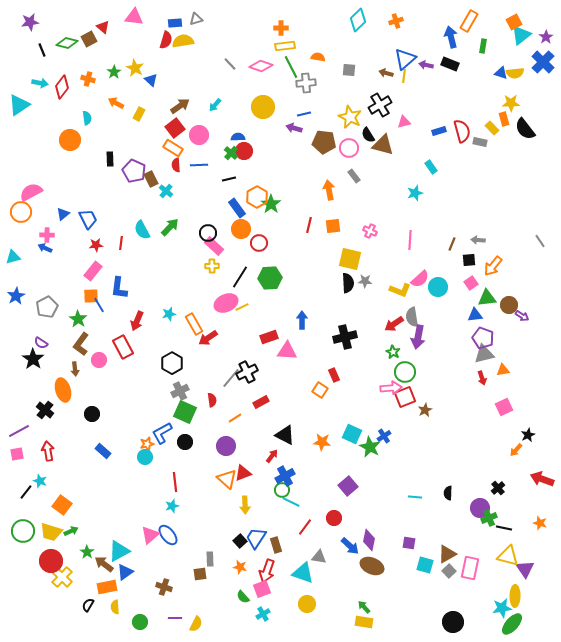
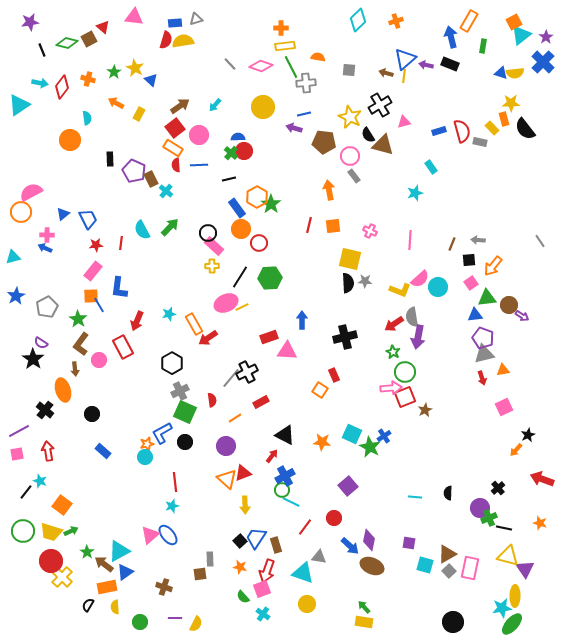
pink circle at (349, 148): moved 1 px right, 8 px down
cyan cross at (263, 614): rotated 24 degrees counterclockwise
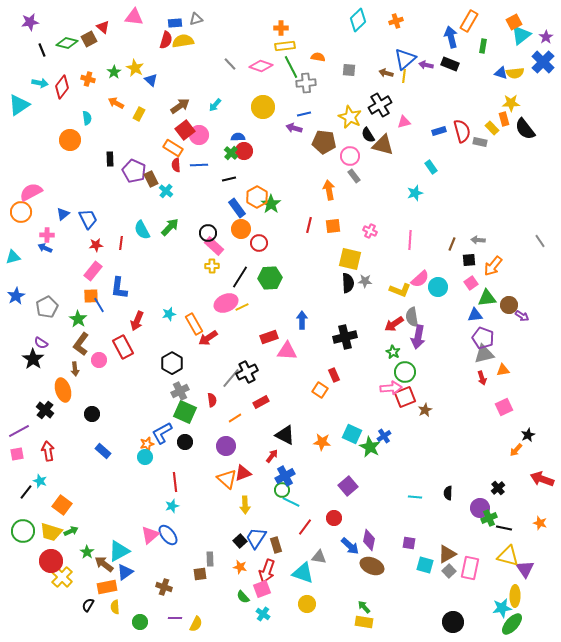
red square at (175, 128): moved 10 px right, 2 px down
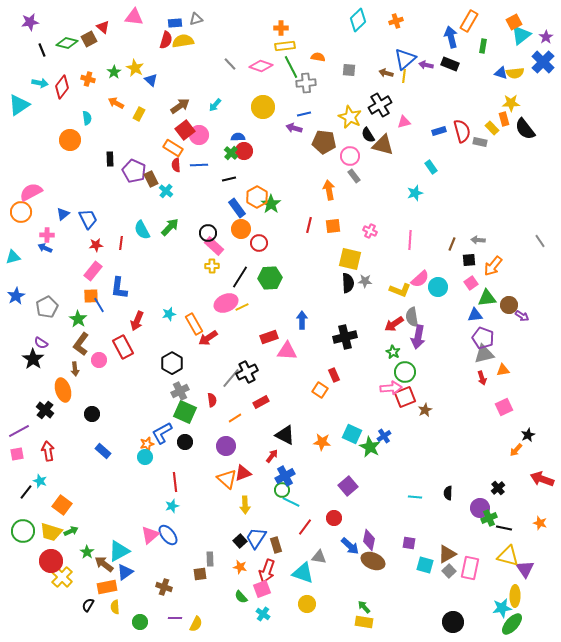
brown ellipse at (372, 566): moved 1 px right, 5 px up
green semicircle at (243, 597): moved 2 px left
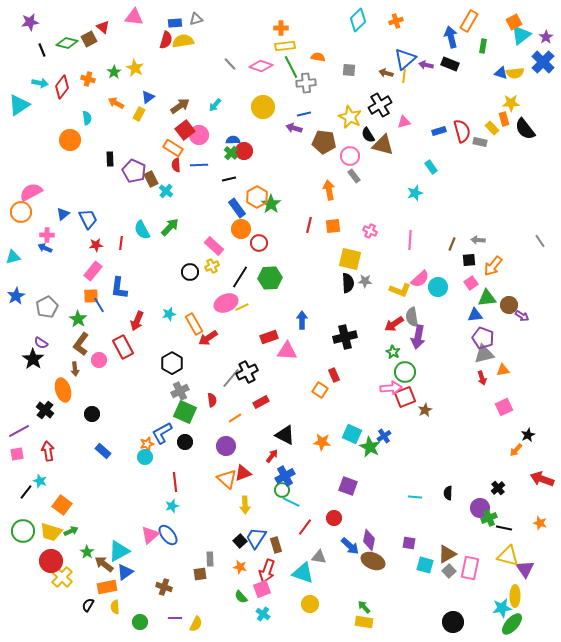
blue triangle at (151, 80): moved 3 px left, 17 px down; rotated 40 degrees clockwise
blue semicircle at (238, 137): moved 5 px left, 3 px down
black circle at (208, 233): moved 18 px left, 39 px down
yellow cross at (212, 266): rotated 24 degrees counterclockwise
purple square at (348, 486): rotated 30 degrees counterclockwise
yellow circle at (307, 604): moved 3 px right
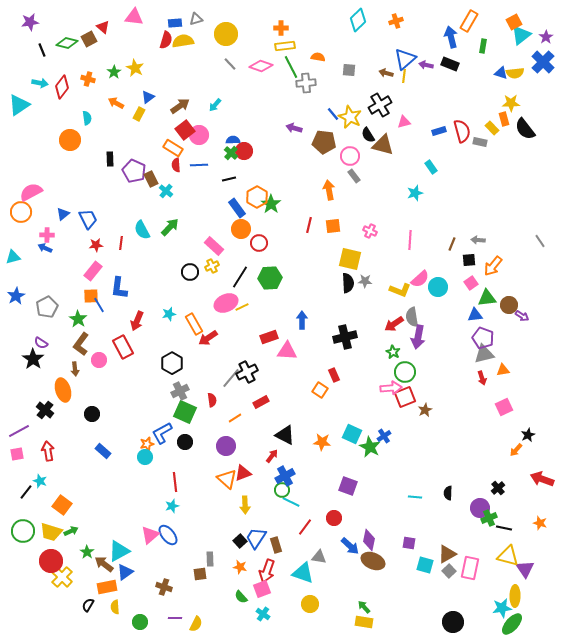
yellow circle at (263, 107): moved 37 px left, 73 px up
blue line at (304, 114): moved 29 px right; rotated 64 degrees clockwise
